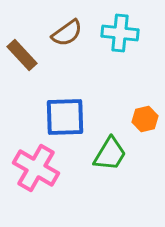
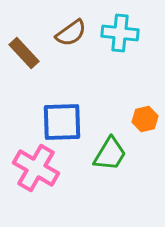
brown semicircle: moved 4 px right
brown rectangle: moved 2 px right, 2 px up
blue square: moved 3 px left, 5 px down
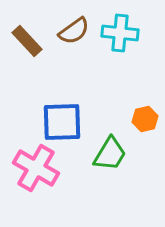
brown semicircle: moved 3 px right, 2 px up
brown rectangle: moved 3 px right, 12 px up
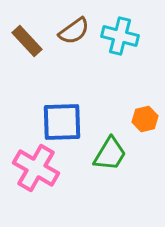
cyan cross: moved 3 px down; rotated 9 degrees clockwise
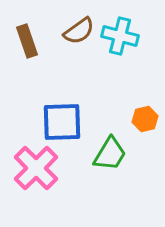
brown semicircle: moved 5 px right
brown rectangle: rotated 24 degrees clockwise
pink cross: rotated 15 degrees clockwise
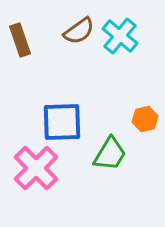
cyan cross: rotated 24 degrees clockwise
brown rectangle: moved 7 px left, 1 px up
